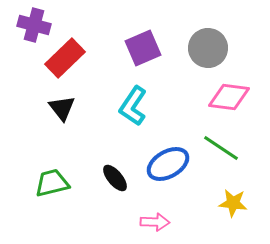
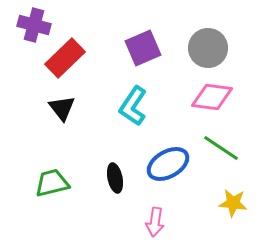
pink diamond: moved 17 px left
black ellipse: rotated 28 degrees clockwise
pink arrow: rotated 96 degrees clockwise
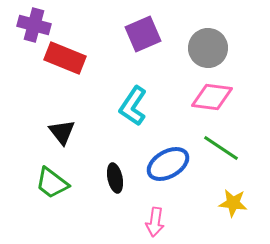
purple square: moved 14 px up
red rectangle: rotated 66 degrees clockwise
black triangle: moved 24 px down
green trapezoid: rotated 129 degrees counterclockwise
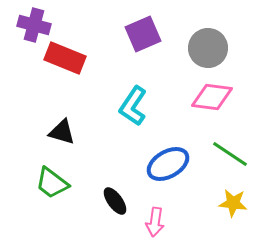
black triangle: rotated 36 degrees counterclockwise
green line: moved 9 px right, 6 px down
black ellipse: moved 23 px down; rotated 24 degrees counterclockwise
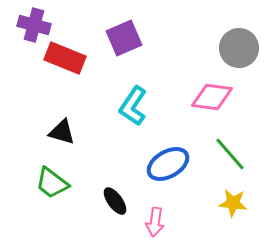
purple square: moved 19 px left, 4 px down
gray circle: moved 31 px right
green line: rotated 15 degrees clockwise
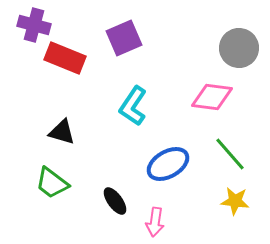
yellow star: moved 2 px right, 2 px up
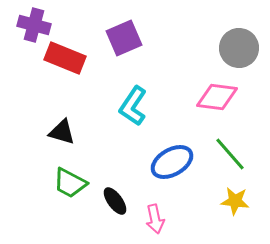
pink diamond: moved 5 px right
blue ellipse: moved 4 px right, 2 px up
green trapezoid: moved 18 px right; rotated 9 degrees counterclockwise
pink arrow: moved 3 px up; rotated 20 degrees counterclockwise
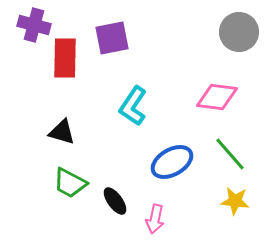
purple square: moved 12 px left; rotated 12 degrees clockwise
gray circle: moved 16 px up
red rectangle: rotated 69 degrees clockwise
pink arrow: rotated 24 degrees clockwise
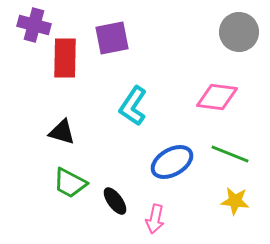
green line: rotated 27 degrees counterclockwise
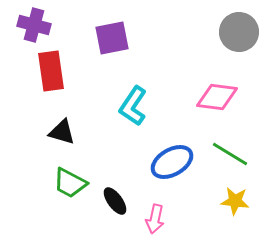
red rectangle: moved 14 px left, 13 px down; rotated 9 degrees counterclockwise
green line: rotated 9 degrees clockwise
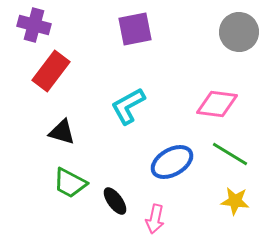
purple square: moved 23 px right, 9 px up
red rectangle: rotated 45 degrees clockwise
pink diamond: moved 7 px down
cyan L-shape: moved 5 px left; rotated 27 degrees clockwise
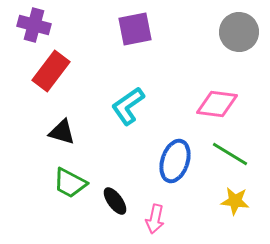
cyan L-shape: rotated 6 degrees counterclockwise
blue ellipse: moved 3 px right, 1 px up; rotated 42 degrees counterclockwise
